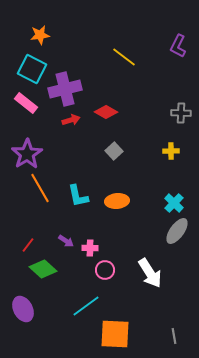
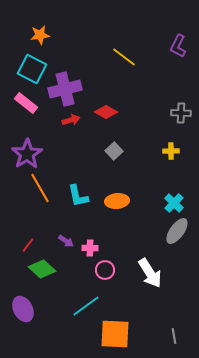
green diamond: moved 1 px left
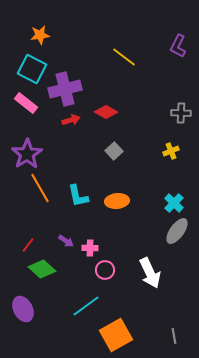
yellow cross: rotated 21 degrees counterclockwise
white arrow: rotated 8 degrees clockwise
orange square: moved 1 px right, 1 px down; rotated 32 degrees counterclockwise
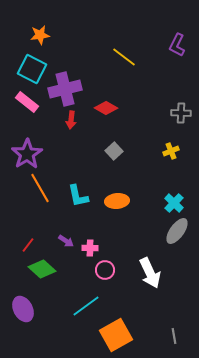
purple L-shape: moved 1 px left, 1 px up
pink rectangle: moved 1 px right, 1 px up
red diamond: moved 4 px up
red arrow: rotated 114 degrees clockwise
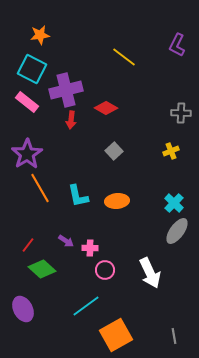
purple cross: moved 1 px right, 1 px down
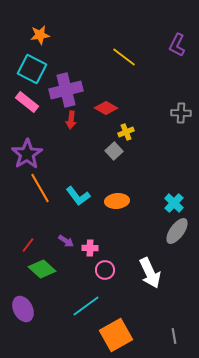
yellow cross: moved 45 px left, 19 px up
cyan L-shape: rotated 25 degrees counterclockwise
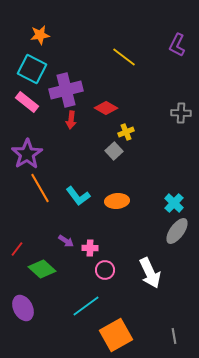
red line: moved 11 px left, 4 px down
purple ellipse: moved 1 px up
